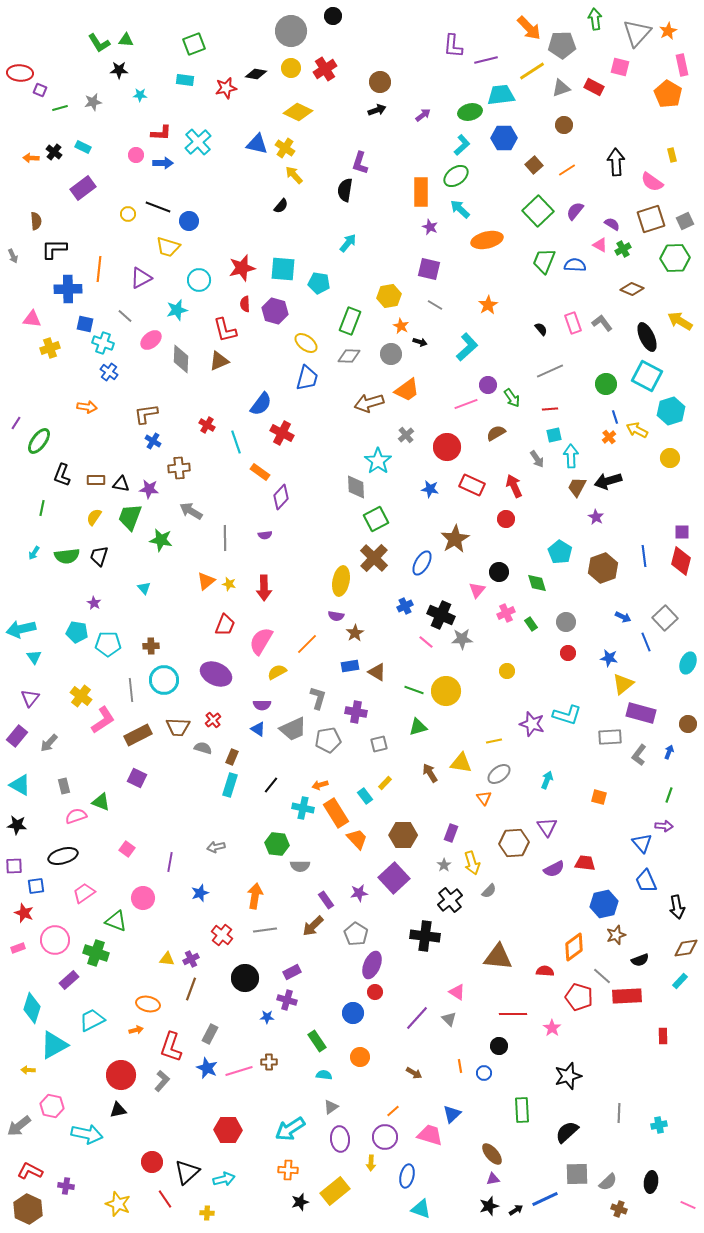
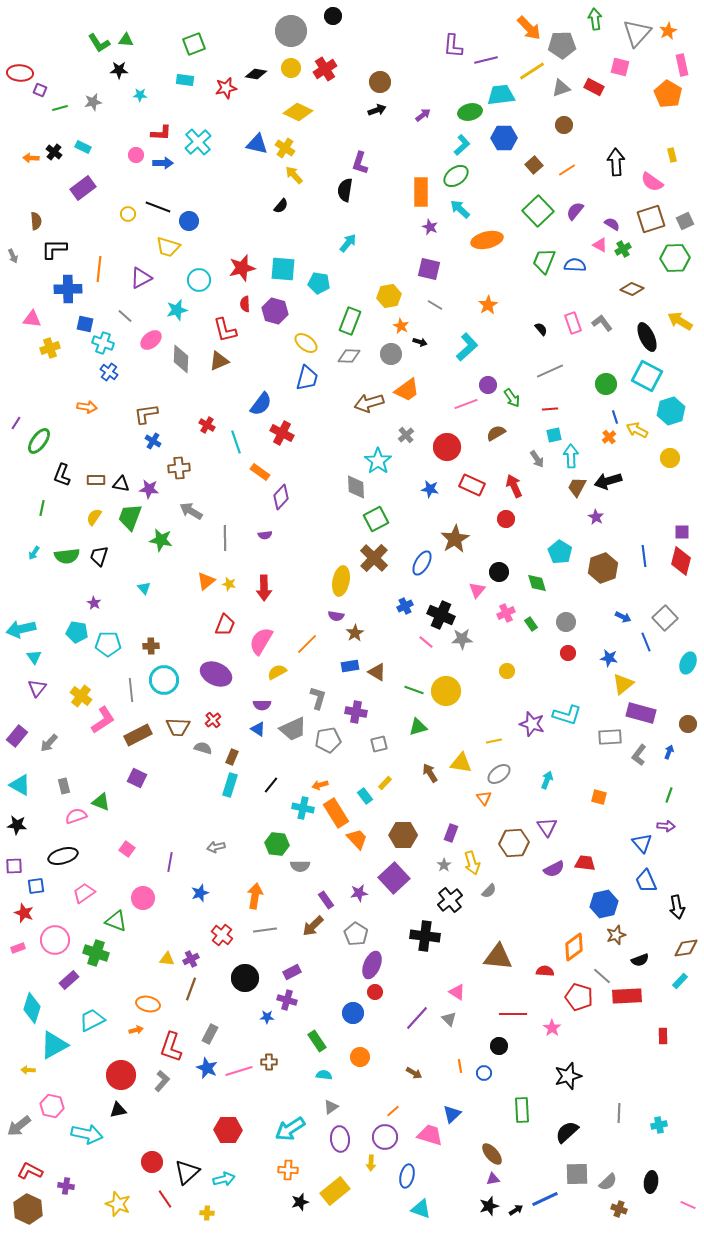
purple triangle at (30, 698): moved 7 px right, 10 px up
purple arrow at (664, 826): moved 2 px right
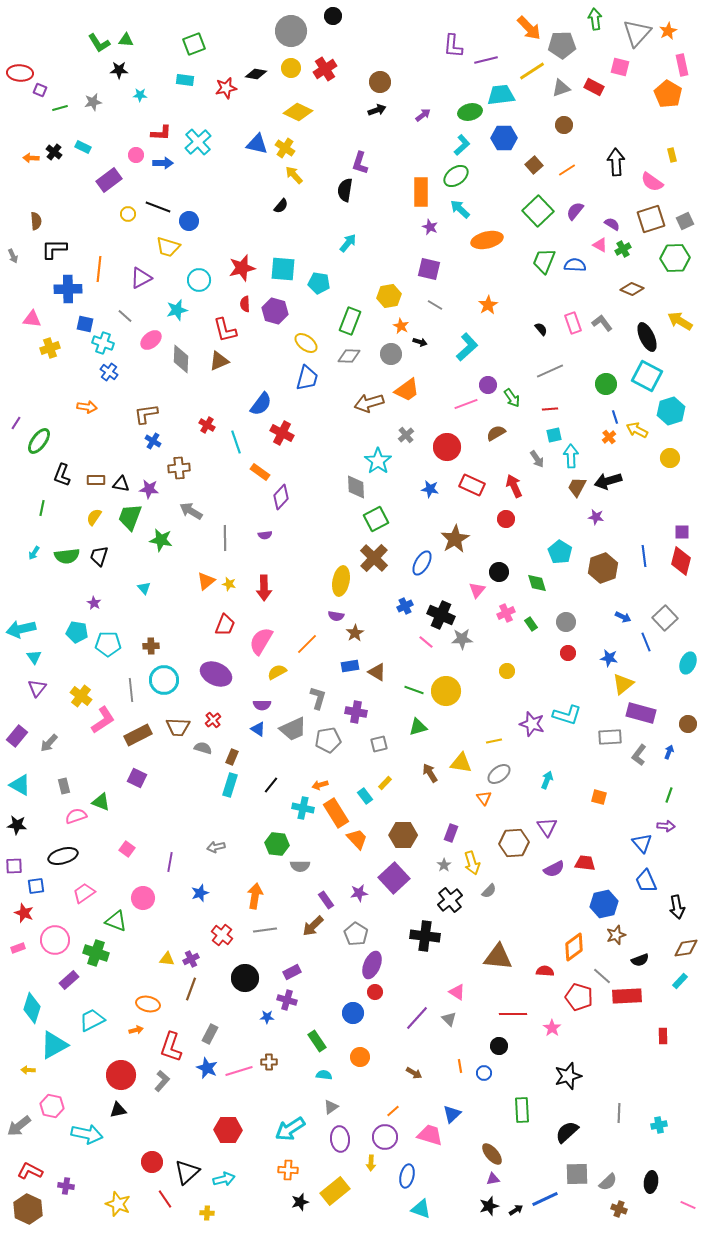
purple rectangle at (83, 188): moved 26 px right, 8 px up
purple star at (596, 517): rotated 21 degrees counterclockwise
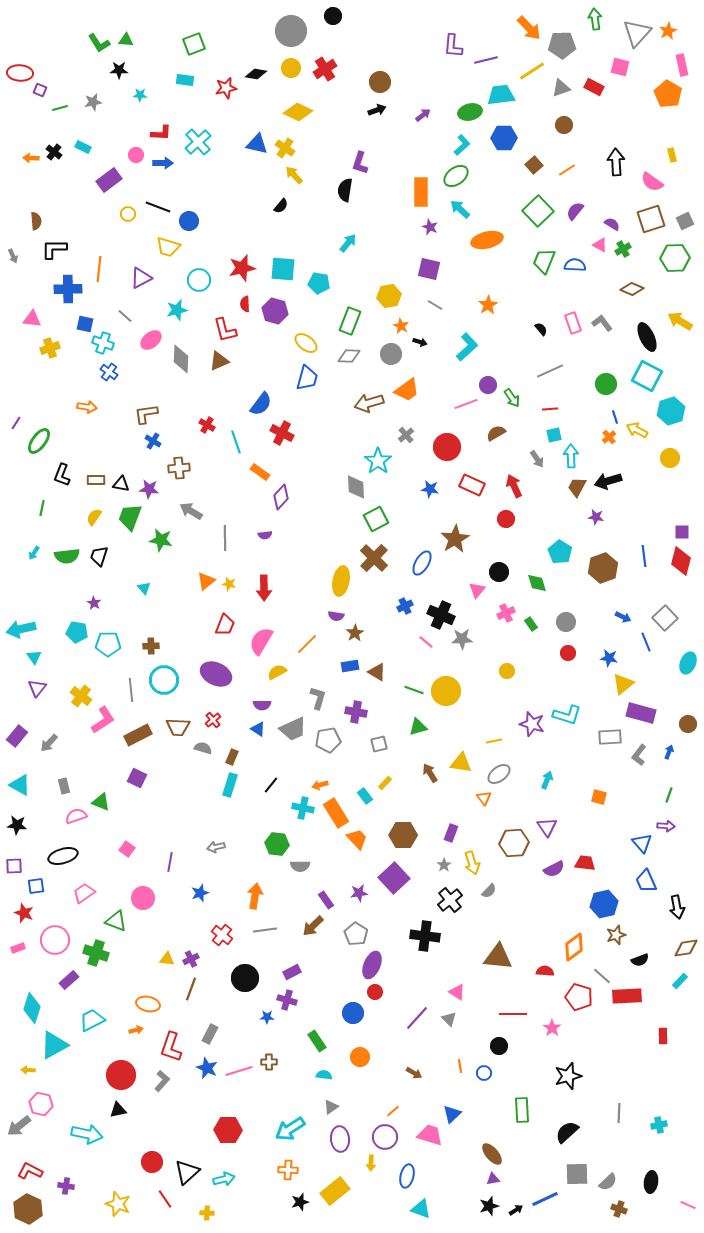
pink hexagon at (52, 1106): moved 11 px left, 2 px up
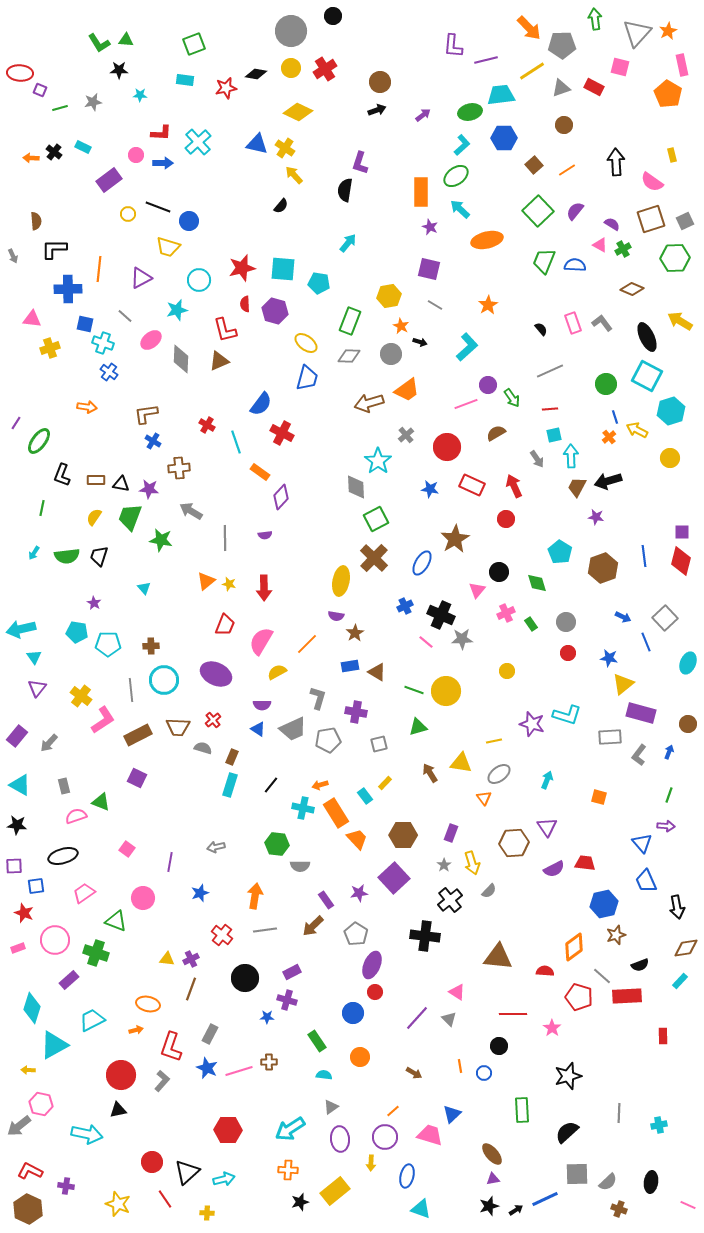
black semicircle at (640, 960): moved 5 px down
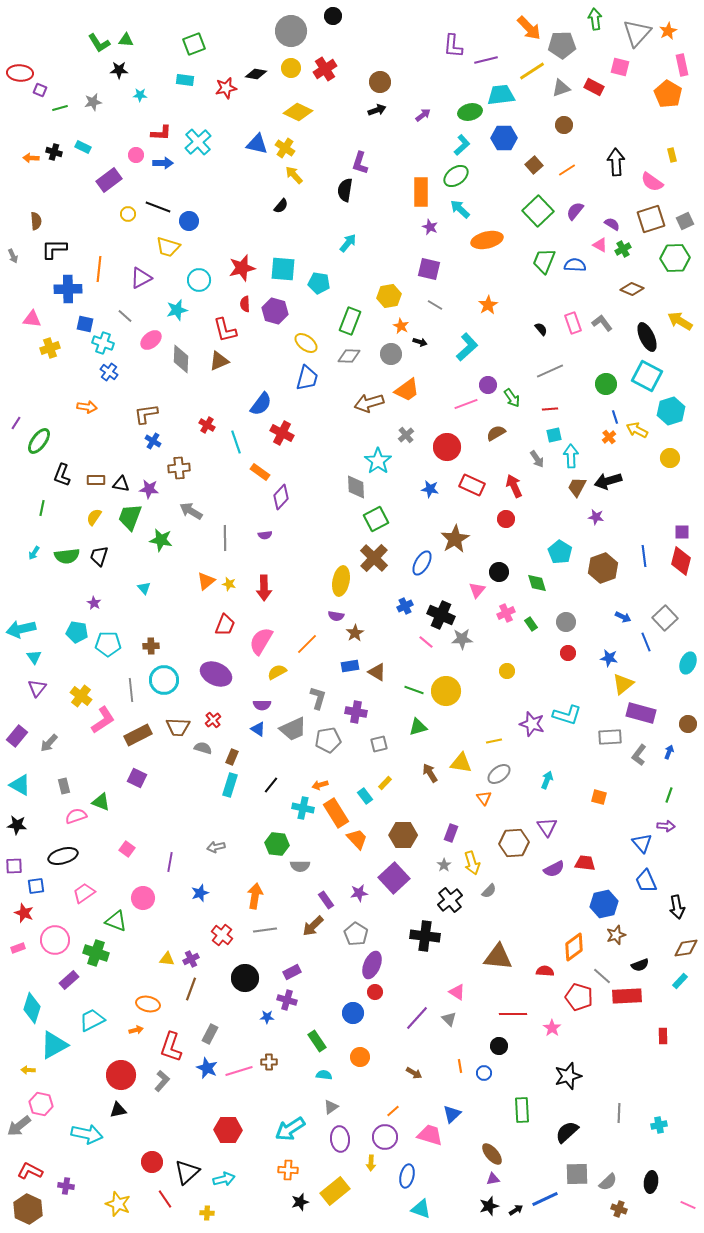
black cross at (54, 152): rotated 21 degrees counterclockwise
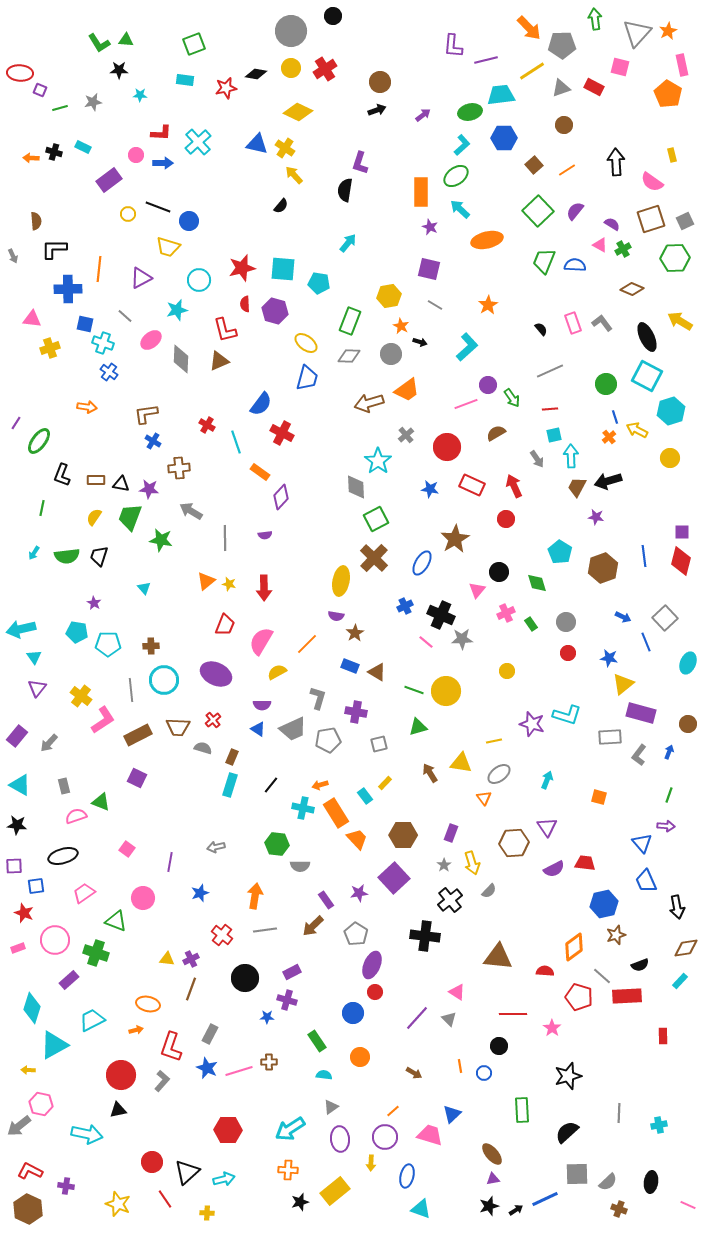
blue rectangle at (350, 666): rotated 30 degrees clockwise
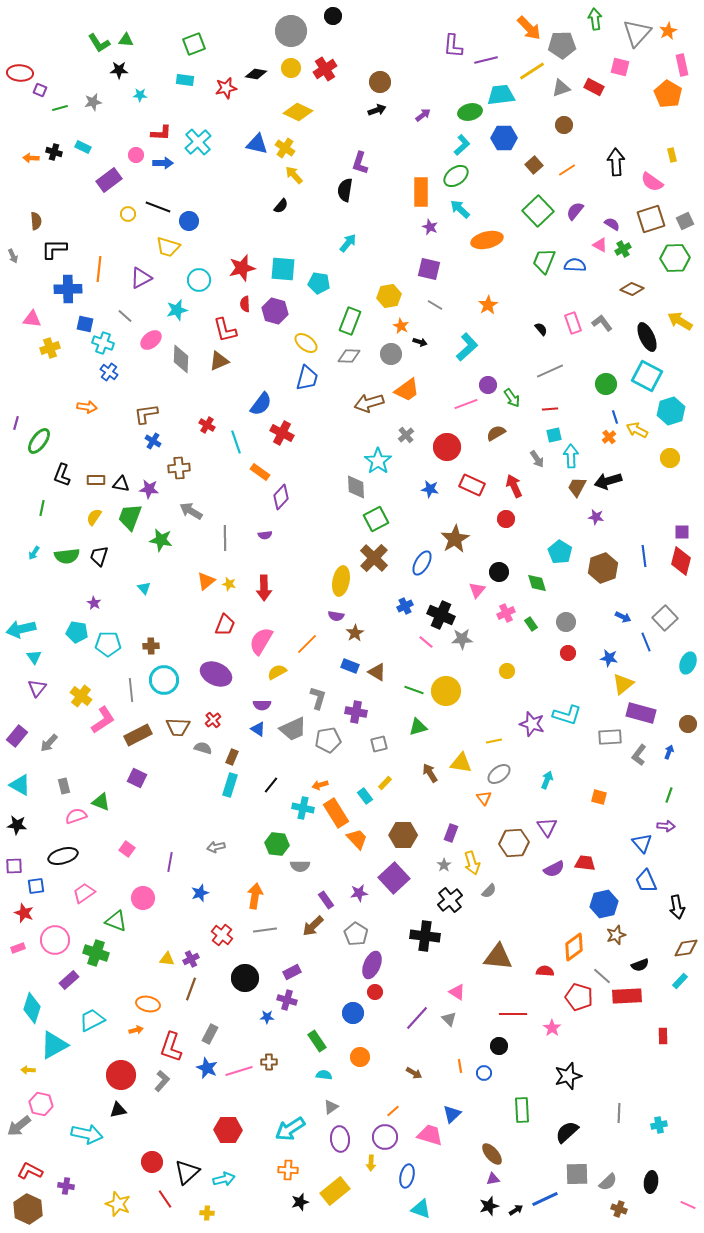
purple line at (16, 423): rotated 16 degrees counterclockwise
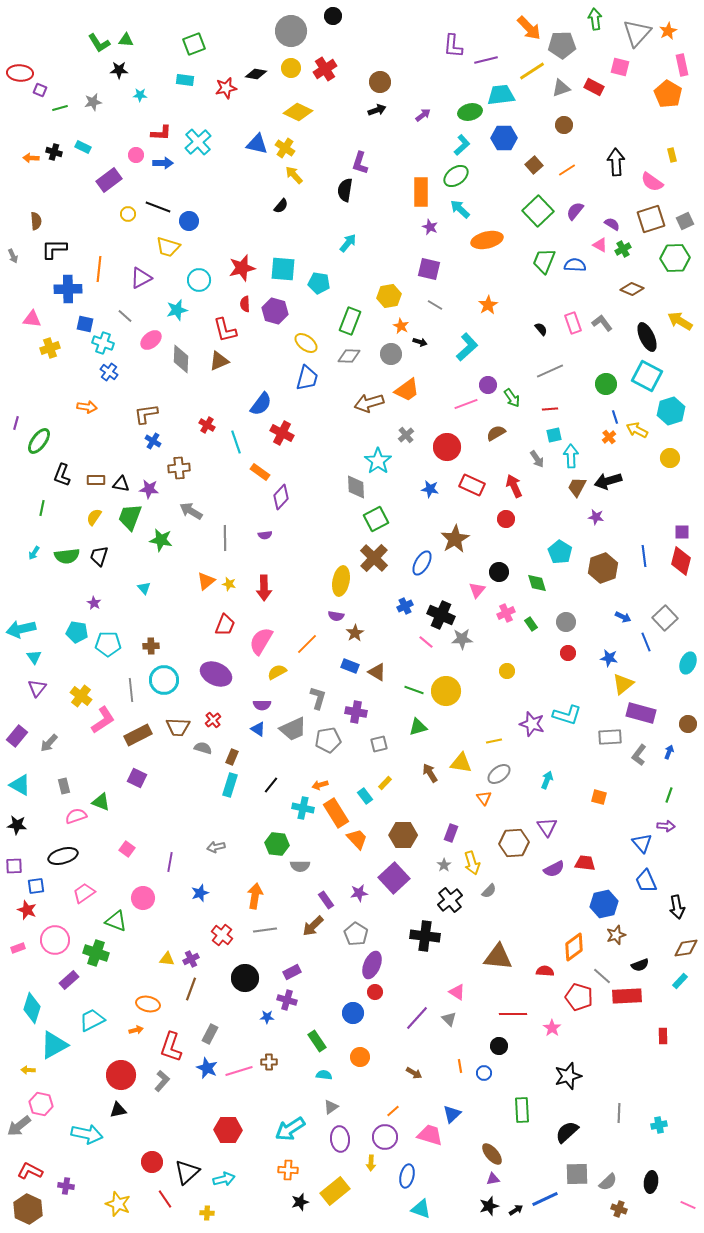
red star at (24, 913): moved 3 px right, 3 px up
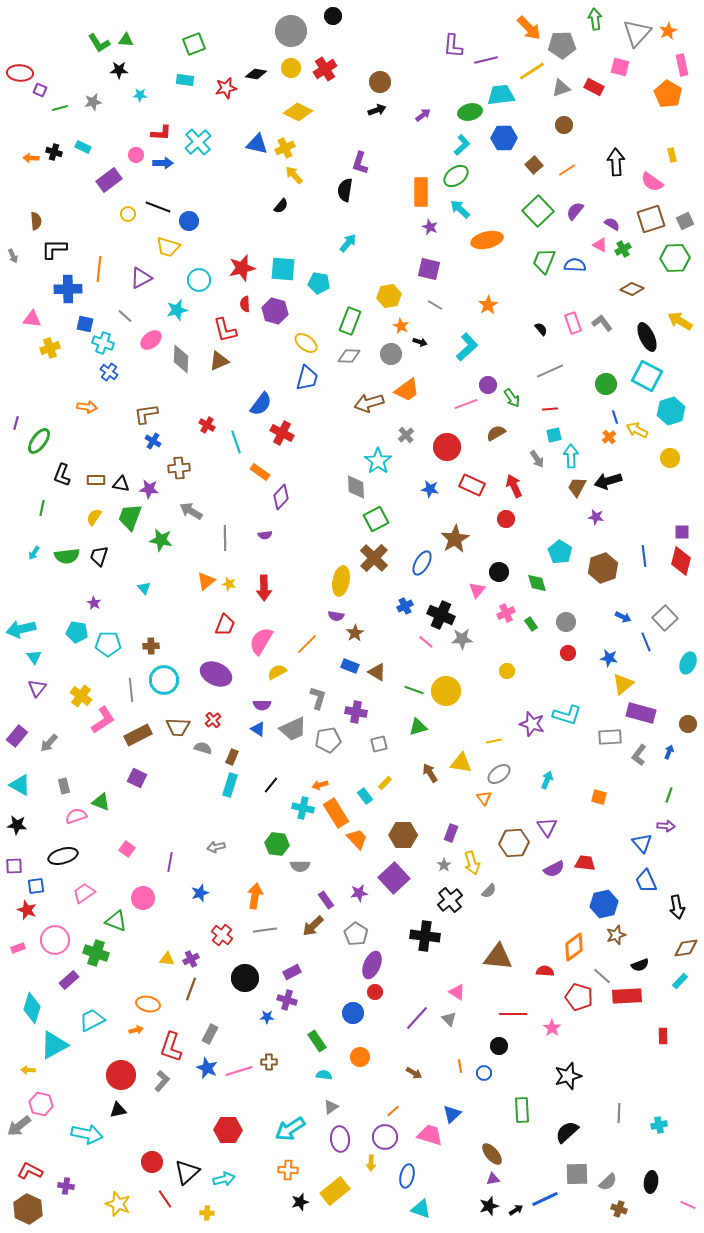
yellow cross at (285, 148): rotated 30 degrees clockwise
